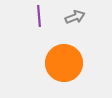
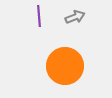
orange circle: moved 1 px right, 3 px down
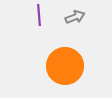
purple line: moved 1 px up
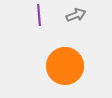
gray arrow: moved 1 px right, 2 px up
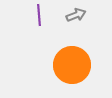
orange circle: moved 7 px right, 1 px up
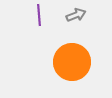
orange circle: moved 3 px up
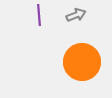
orange circle: moved 10 px right
